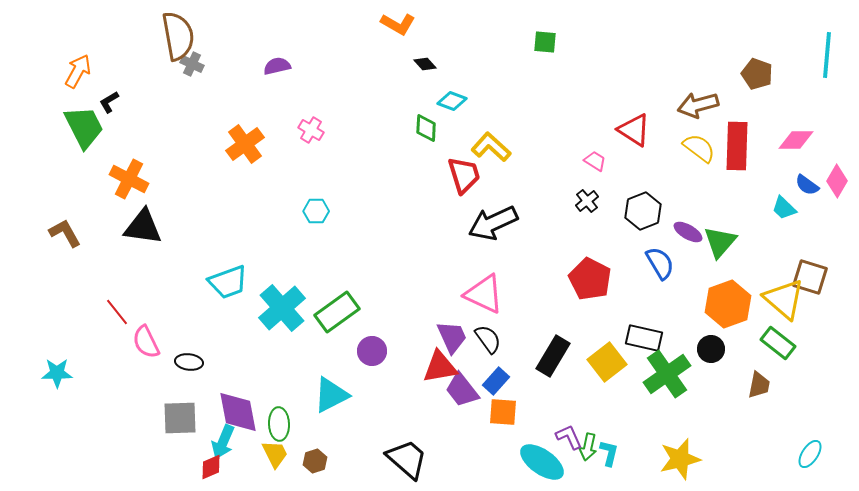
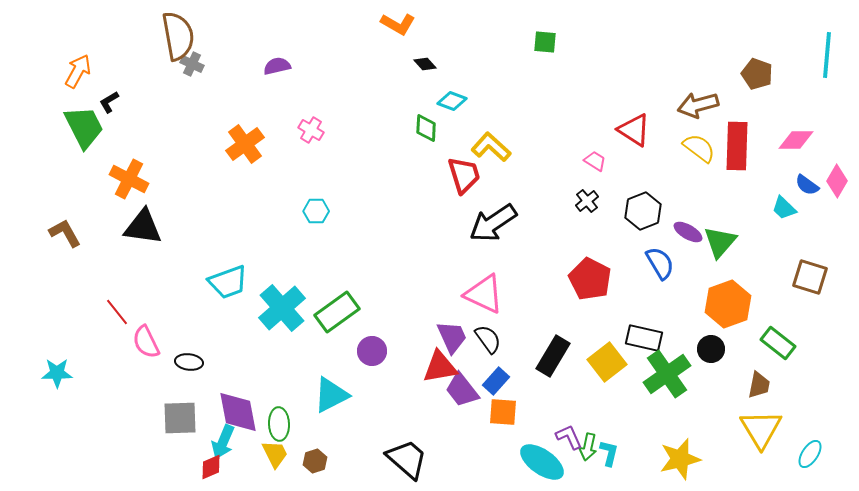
black arrow at (493, 223): rotated 9 degrees counterclockwise
yellow triangle at (784, 299): moved 23 px left, 130 px down; rotated 18 degrees clockwise
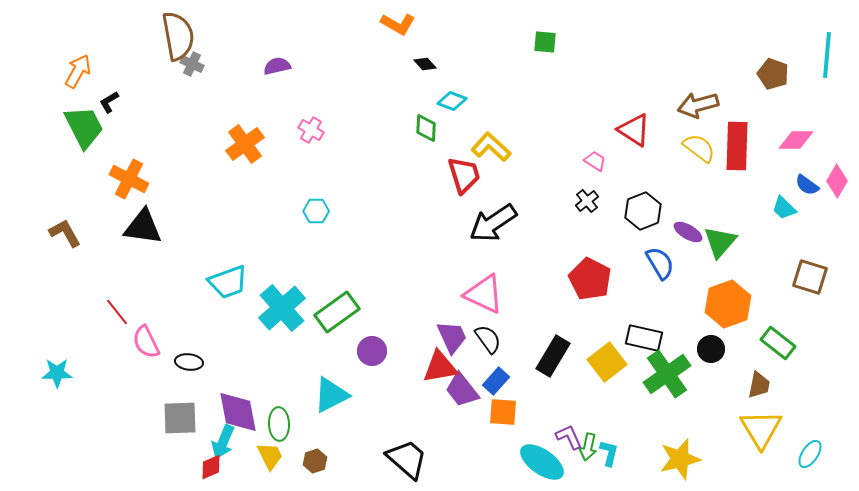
brown pentagon at (757, 74): moved 16 px right
yellow trapezoid at (275, 454): moved 5 px left, 2 px down
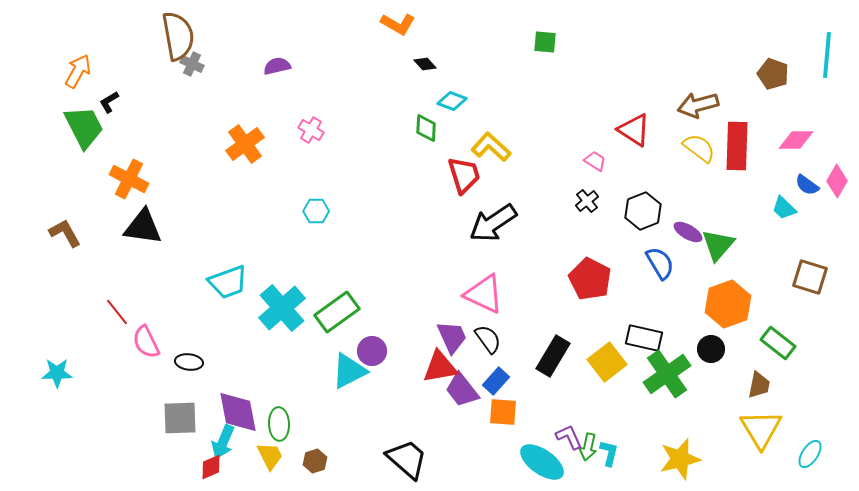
green triangle at (720, 242): moved 2 px left, 3 px down
cyan triangle at (331, 395): moved 18 px right, 24 px up
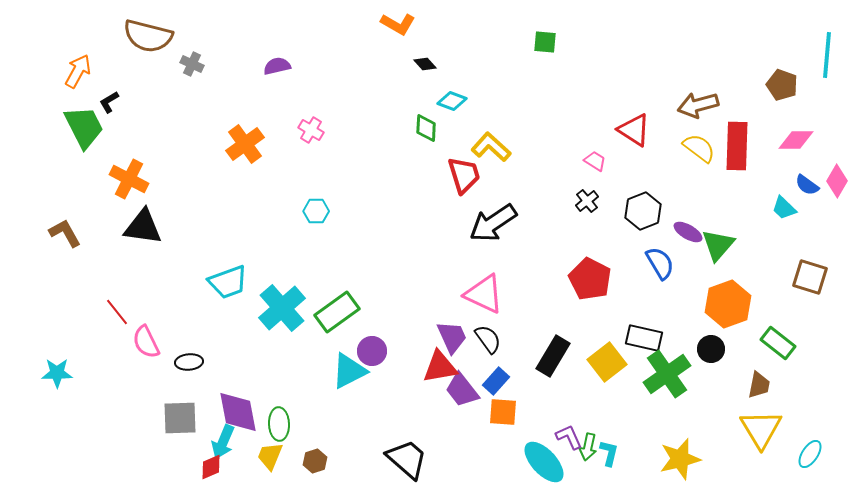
brown semicircle at (178, 36): moved 30 px left; rotated 114 degrees clockwise
brown pentagon at (773, 74): moved 9 px right, 11 px down
black ellipse at (189, 362): rotated 12 degrees counterclockwise
yellow trapezoid at (270, 456): rotated 132 degrees counterclockwise
cyan ellipse at (542, 462): moved 2 px right; rotated 12 degrees clockwise
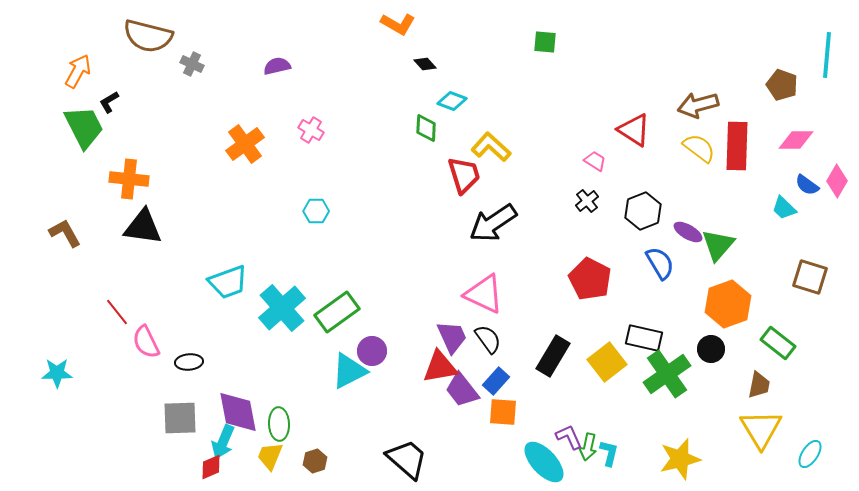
orange cross at (129, 179): rotated 21 degrees counterclockwise
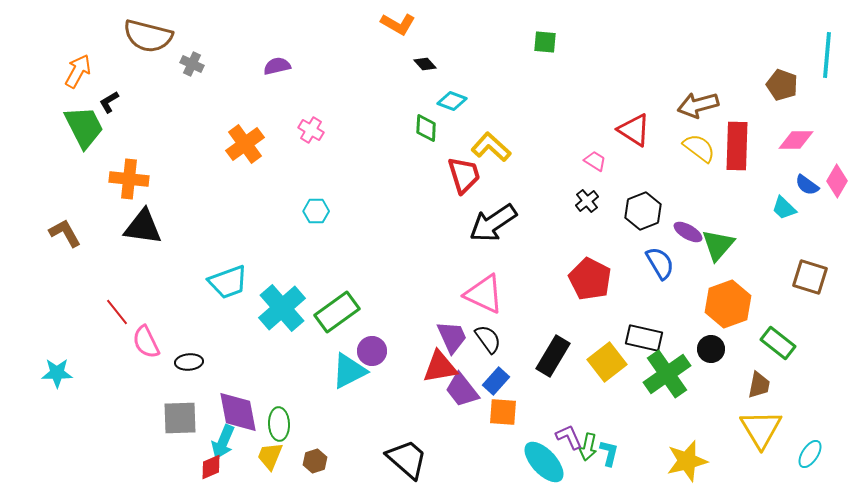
yellow star at (680, 459): moved 7 px right, 2 px down
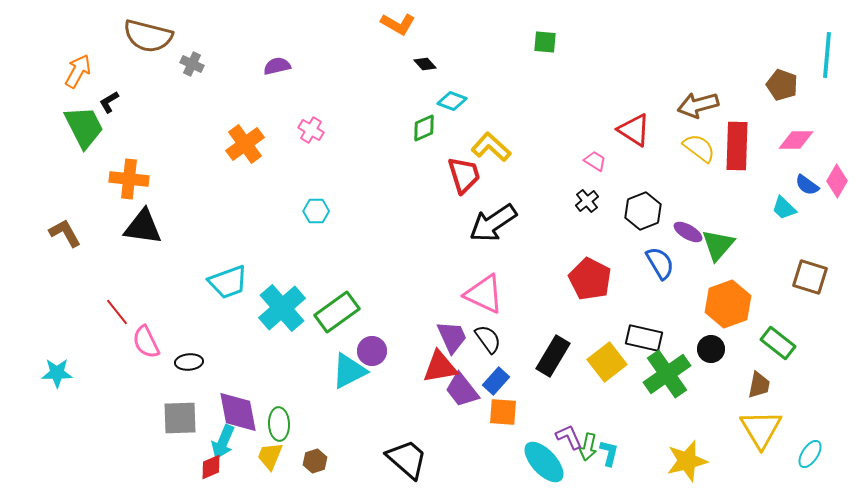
green diamond at (426, 128): moved 2 px left; rotated 64 degrees clockwise
